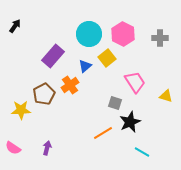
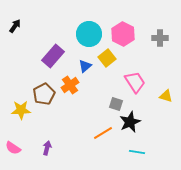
gray square: moved 1 px right, 1 px down
cyan line: moved 5 px left; rotated 21 degrees counterclockwise
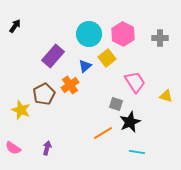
yellow star: rotated 24 degrees clockwise
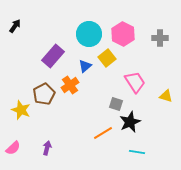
pink semicircle: rotated 77 degrees counterclockwise
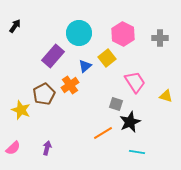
cyan circle: moved 10 px left, 1 px up
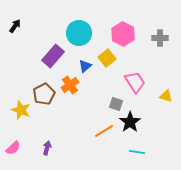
black star: rotated 10 degrees counterclockwise
orange line: moved 1 px right, 2 px up
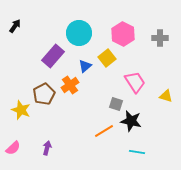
black star: moved 1 px right, 1 px up; rotated 25 degrees counterclockwise
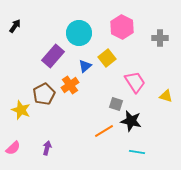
pink hexagon: moved 1 px left, 7 px up
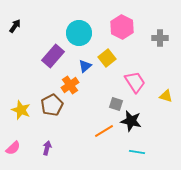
brown pentagon: moved 8 px right, 11 px down
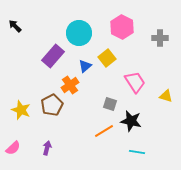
black arrow: rotated 80 degrees counterclockwise
gray square: moved 6 px left
